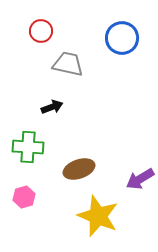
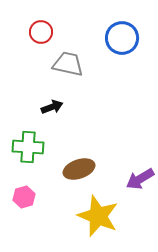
red circle: moved 1 px down
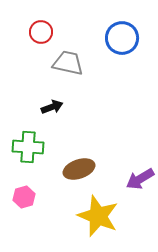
gray trapezoid: moved 1 px up
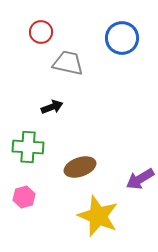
brown ellipse: moved 1 px right, 2 px up
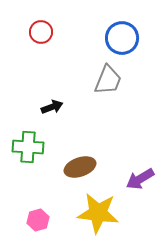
gray trapezoid: moved 40 px right, 17 px down; rotated 100 degrees clockwise
pink hexagon: moved 14 px right, 23 px down
yellow star: moved 3 px up; rotated 15 degrees counterclockwise
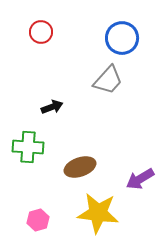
gray trapezoid: rotated 20 degrees clockwise
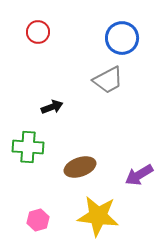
red circle: moved 3 px left
gray trapezoid: rotated 20 degrees clockwise
purple arrow: moved 1 px left, 4 px up
yellow star: moved 3 px down
